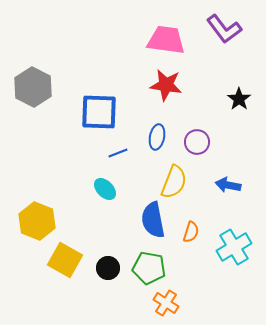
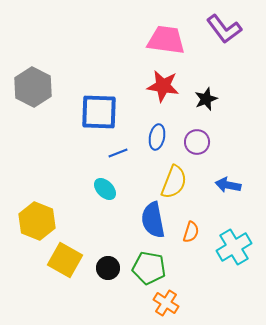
red star: moved 3 px left, 1 px down
black star: moved 33 px left; rotated 15 degrees clockwise
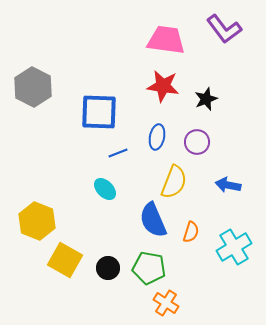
blue semicircle: rotated 12 degrees counterclockwise
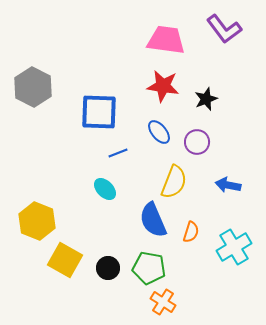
blue ellipse: moved 2 px right, 5 px up; rotated 50 degrees counterclockwise
orange cross: moved 3 px left, 1 px up
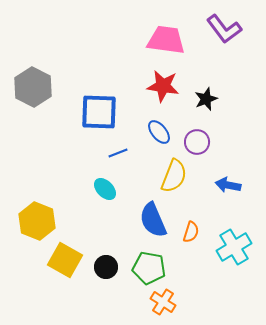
yellow semicircle: moved 6 px up
black circle: moved 2 px left, 1 px up
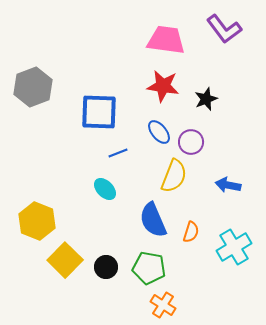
gray hexagon: rotated 12 degrees clockwise
purple circle: moved 6 px left
yellow square: rotated 16 degrees clockwise
orange cross: moved 3 px down
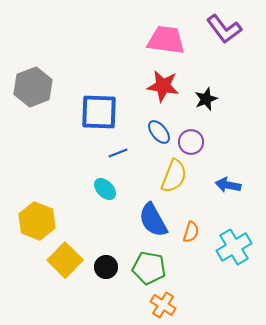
blue semicircle: rotated 6 degrees counterclockwise
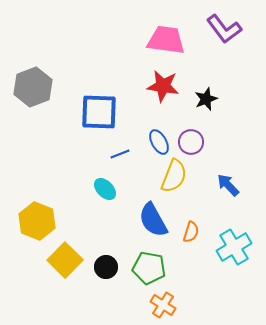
blue ellipse: moved 10 px down; rotated 10 degrees clockwise
blue line: moved 2 px right, 1 px down
blue arrow: rotated 35 degrees clockwise
